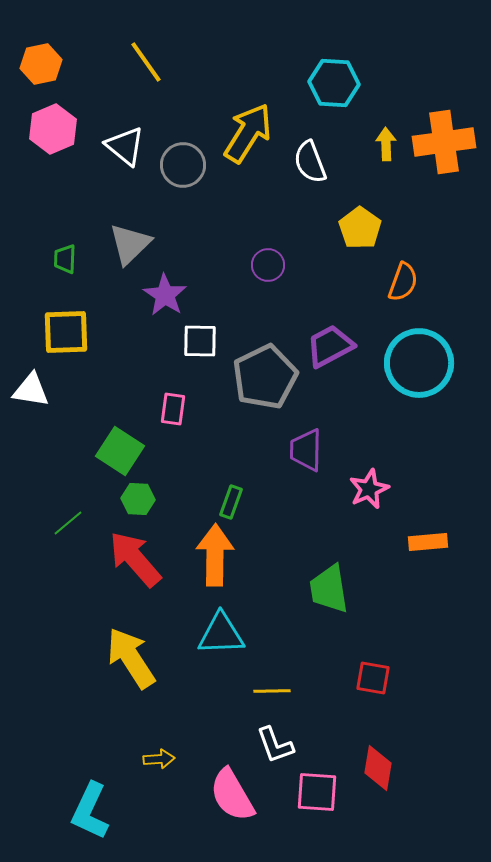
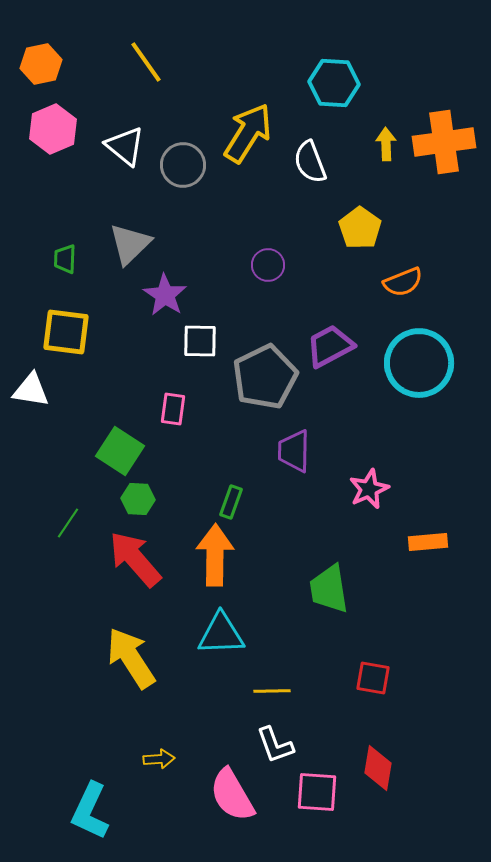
orange semicircle at (403, 282): rotated 48 degrees clockwise
yellow square at (66, 332): rotated 9 degrees clockwise
purple trapezoid at (306, 450): moved 12 px left, 1 px down
green line at (68, 523): rotated 16 degrees counterclockwise
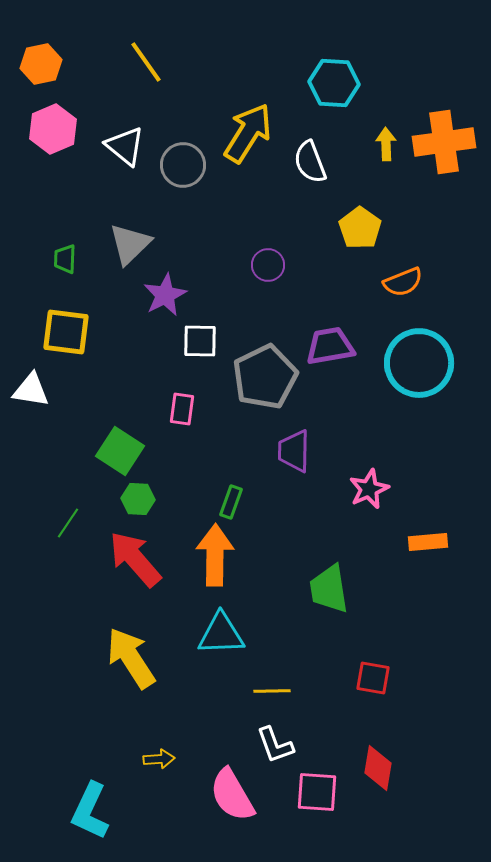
purple star at (165, 295): rotated 12 degrees clockwise
purple trapezoid at (330, 346): rotated 18 degrees clockwise
pink rectangle at (173, 409): moved 9 px right
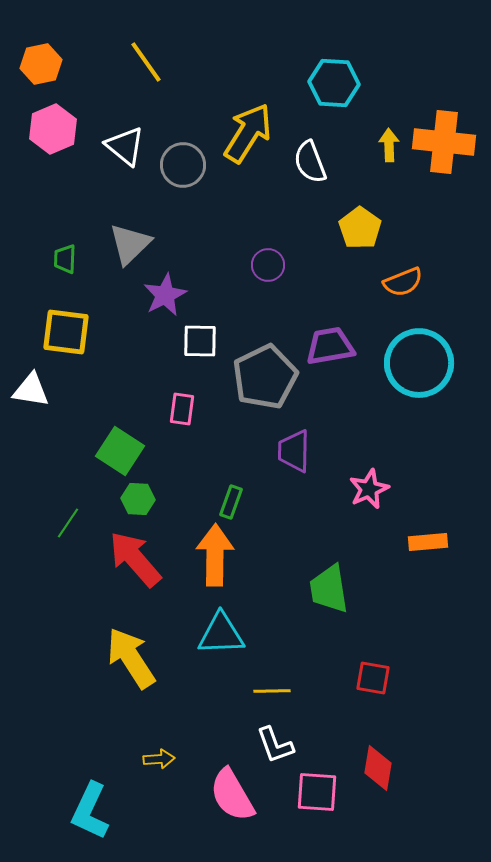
orange cross at (444, 142): rotated 14 degrees clockwise
yellow arrow at (386, 144): moved 3 px right, 1 px down
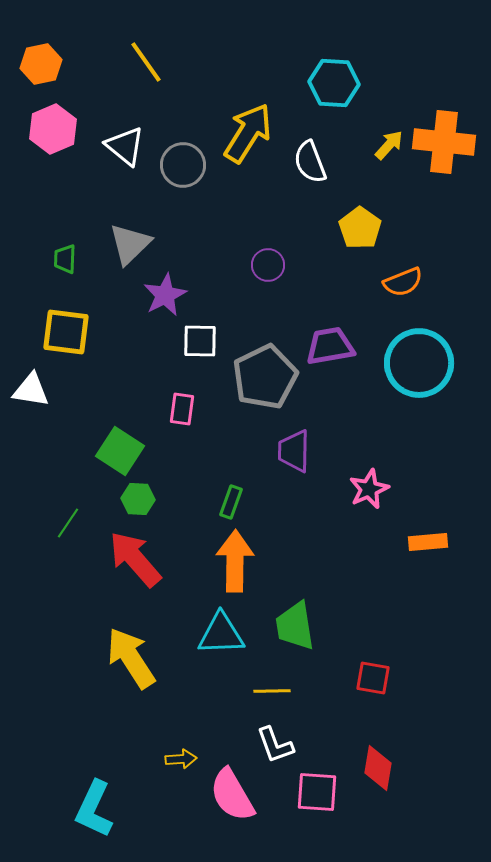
yellow arrow at (389, 145): rotated 44 degrees clockwise
orange arrow at (215, 555): moved 20 px right, 6 px down
green trapezoid at (329, 589): moved 34 px left, 37 px down
yellow arrow at (159, 759): moved 22 px right
cyan L-shape at (90, 811): moved 4 px right, 2 px up
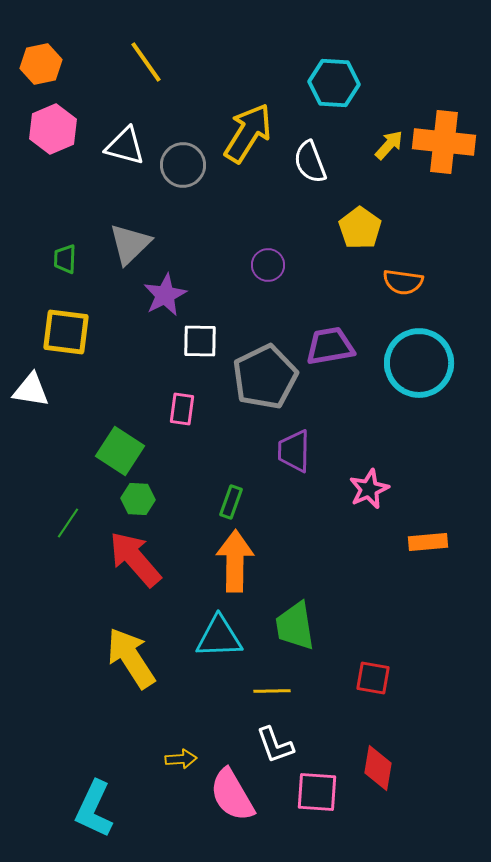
white triangle at (125, 146): rotated 24 degrees counterclockwise
orange semicircle at (403, 282): rotated 30 degrees clockwise
cyan triangle at (221, 634): moved 2 px left, 3 px down
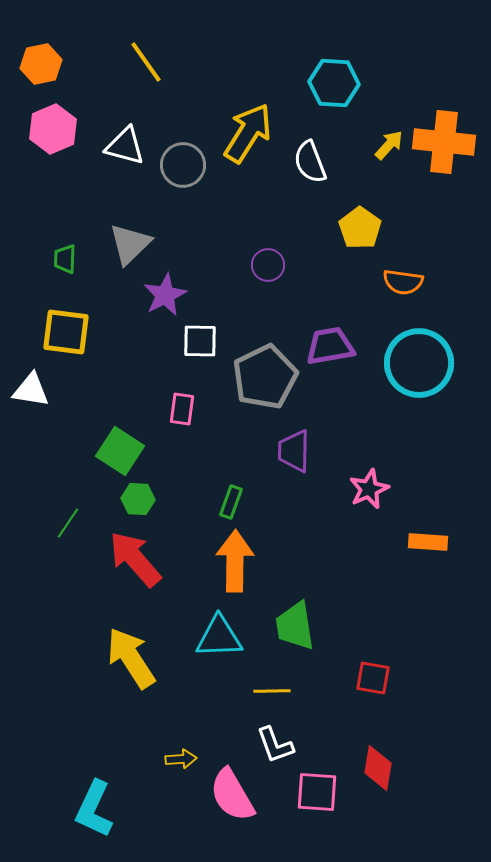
orange rectangle at (428, 542): rotated 9 degrees clockwise
